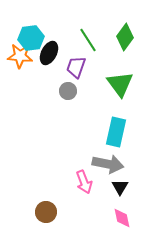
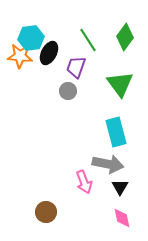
cyan rectangle: rotated 28 degrees counterclockwise
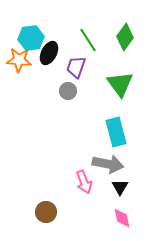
orange star: moved 1 px left, 4 px down
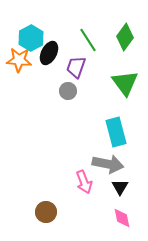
cyan hexagon: rotated 20 degrees counterclockwise
green triangle: moved 5 px right, 1 px up
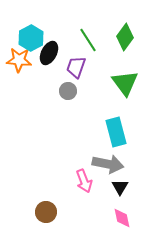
pink arrow: moved 1 px up
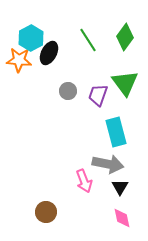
purple trapezoid: moved 22 px right, 28 px down
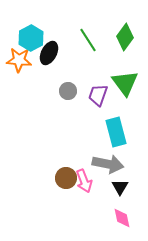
brown circle: moved 20 px right, 34 px up
